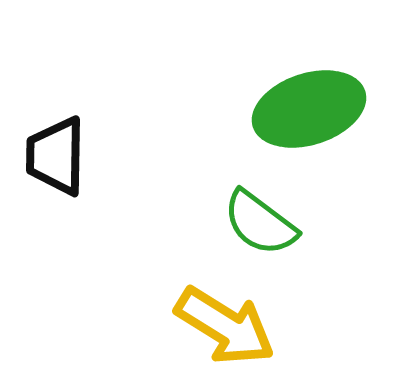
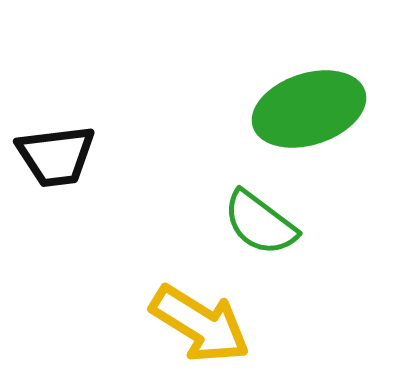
black trapezoid: rotated 98 degrees counterclockwise
yellow arrow: moved 25 px left, 2 px up
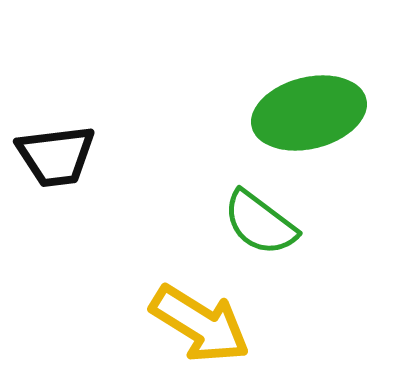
green ellipse: moved 4 px down; rotated 4 degrees clockwise
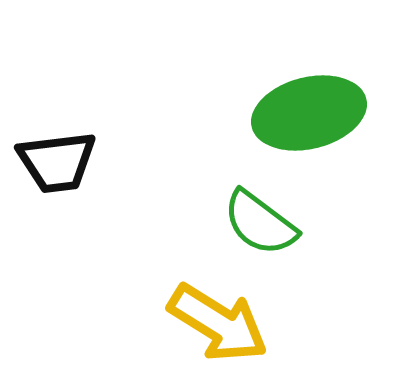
black trapezoid: moved 1 px right, 6 px down
yellow arrow: moved 18 px right, 1 px up
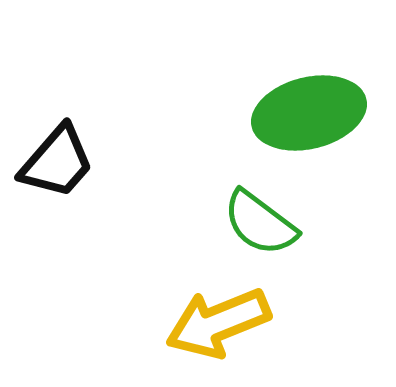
black trapezoid: rotated 42 degrees counterclockwise
yellow arrow: rotated 126 degrees clockwise
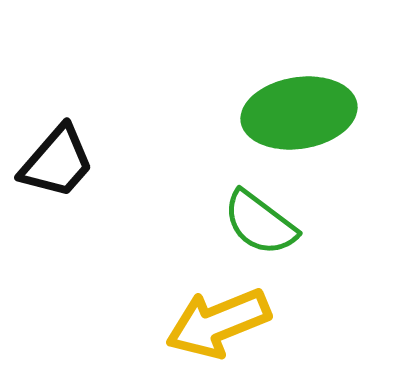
green ellipse: moved 10 px left; rotated 5 degrees clockwise
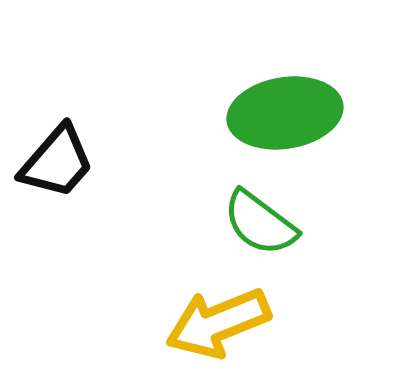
green ellipse: moved 14 px left
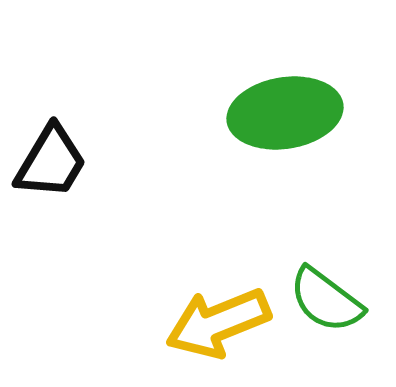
black trapezoid: moved 6 px left; rotated 10 degrees counterclockwise
green semicircle: moved 66 px right, 77 px down
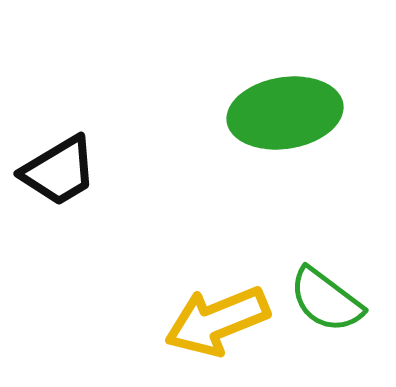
black trapezoid: moved 8 px right, 9 px down; rotated 28 degrees clockwise
yellow arrow: moved 1 px left, 2 px up
